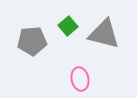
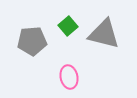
pink ellipse: moved 11 px left, 2 px up
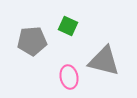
green square: rotated 24 degrees counterclockwise
gray triangle: moved 27 px down
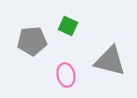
gray triangle: moved 6 px right
pink ellipse: moved 3 px left, 2 px up
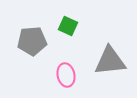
gray triangle: rotated 20 degrees counterclockwise
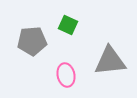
green square: moved 1 px up
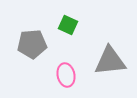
gray pentagon: moved 3 px down
